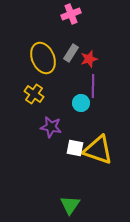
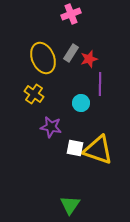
purple line: moved 7 px right, 2 px up
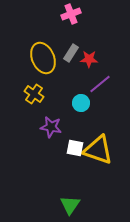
red star: rotated 18 degrees clockwise
purple line: rotated 50 degrees clockwise
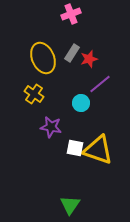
gray rectangle: moved 1 px right
red star: rotated 18 degrees counterclockwise
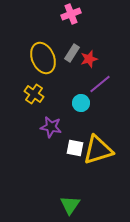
yellow triangle: rotated 36 degrees counterclockwise
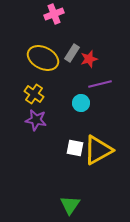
pink cross: moved 17 px left
yellow ellipse: rotated 40 degrees counterclockwise
purple line: rotated 25 degrees clockwise
purple star: moved 15 px left, 7 px up
yellow triangle: rotated 12 degrees counterclockwise
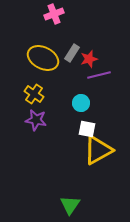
purple line: moved 1 px left, 9 px up
white square: moved 12 px right, 19 px up
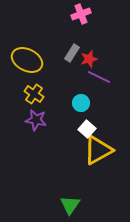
pink cross: moved 27 px right
yellow ellipse: moved 16 px left, 2 px down
purple line: moved 2 px down; rotated 40 degrees clockwise
white square: rotated 30 degrees clockwise
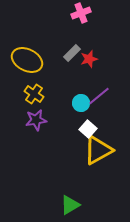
pink cross: moved 1 px up
gray rectangle: rotated 12 degrees clockwise
purple line: moved 19 px down; rotated 65 degrees counterclockwise
purple star: rotated 20 degrees counterclockwise
white square: moved 1 px right
green triangle: rotated 25 degrees clockwise
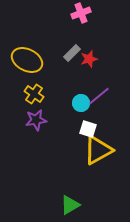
white square: rotated 24 degrees counterclockwise
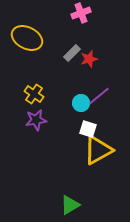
yellow ellipse: moved 22 px up
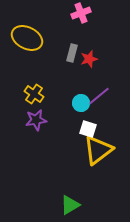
gray rectangle: rotated 30 degrees counterclockwise
yellow triangle: rotated 8 degrees counterclockwise
